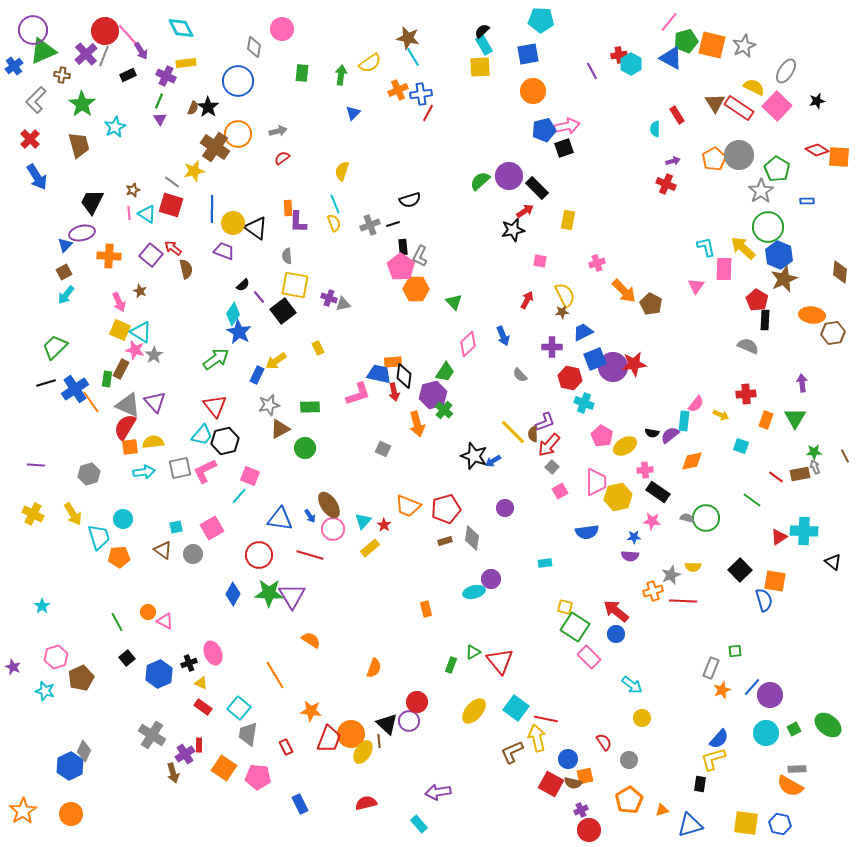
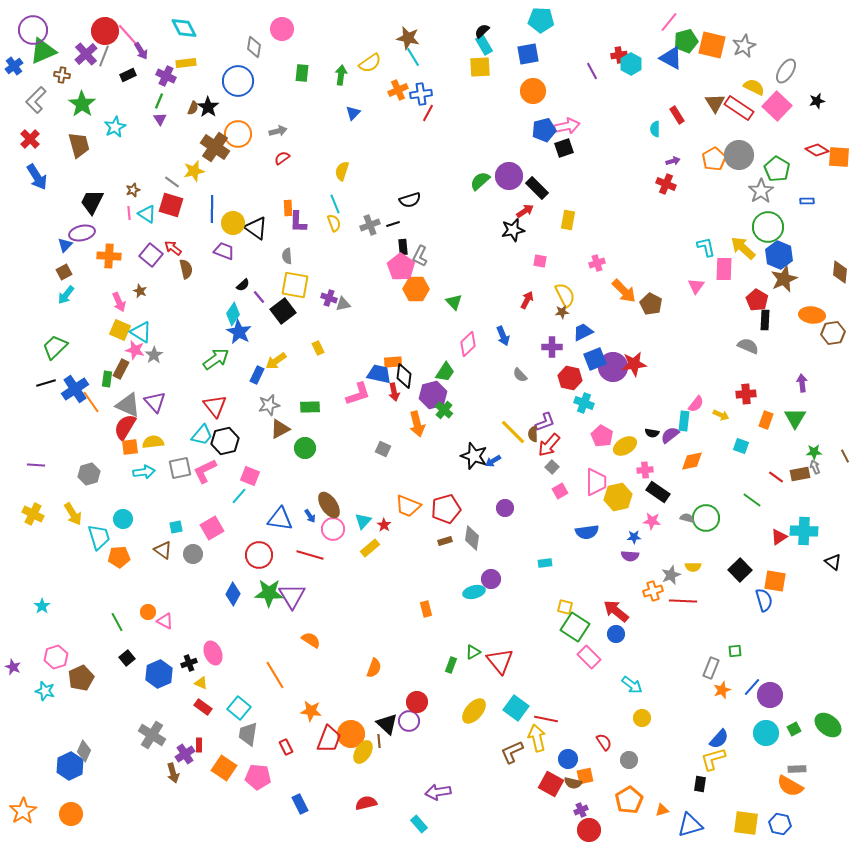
cyan diamond at (181, 28): moved 3 px right
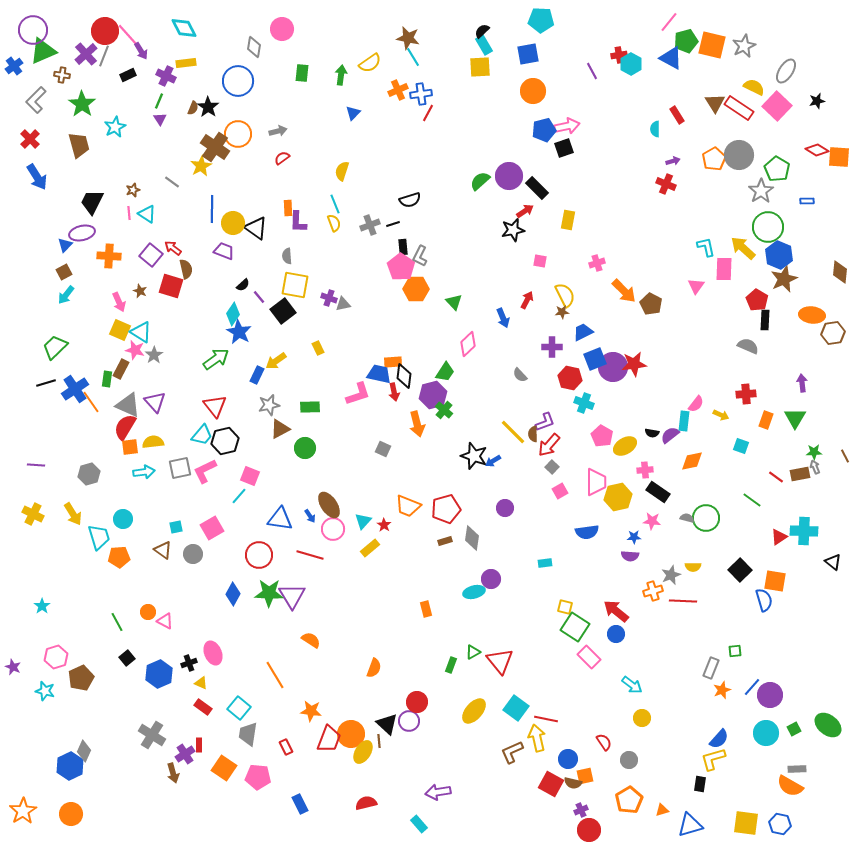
yellow star at (194, 171): moved 7 px right, 5 px up; rotated 15 degrees counterclockwise
red square at (171, 205): moved 81 px down
blue arrow at (503, 336): moved 18 px up
